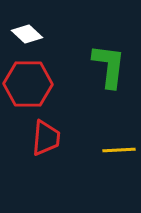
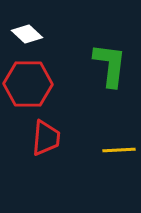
green L-shape: moved 1 px right, 1 px up
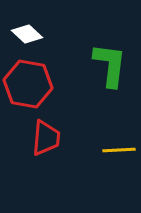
red hexagon: rotated 9 degrees clockwise
